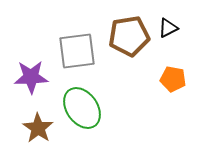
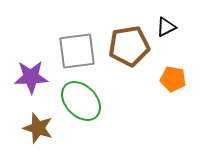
black triangle: moved 2 px left, 1 px up
brown pentagon: moved 10 px down
green ellipse: moved 1 px left, 7 px up; rotated 9 degrees counterclockwise
brown star: rotated 16 degrees counterclockwise
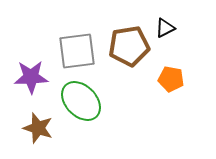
black triangle: moved 1 px left, 1 px down
orange pentagon: moved 2 px left
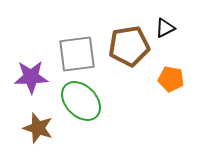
gray square: moved 3 px down
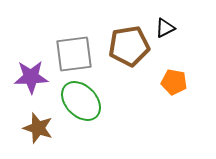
gray square: moved 3 px left
orange pentagon: moved 3 px right, 3 px down
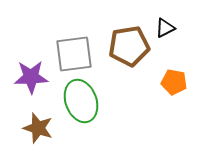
green ellipse: rotated 24 degrees clockwise
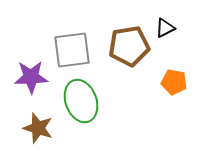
gray square: moved 2 px left, 4 px up
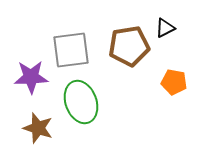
gray square: moved 1 px left
green ellipse: moved 1 px down
